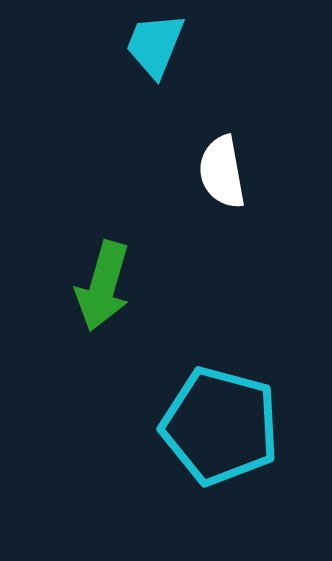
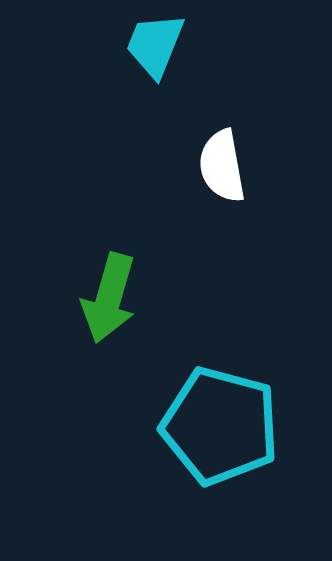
white semicircle: moved 6 px up
green arrow: moved 6 px right, 12 px down
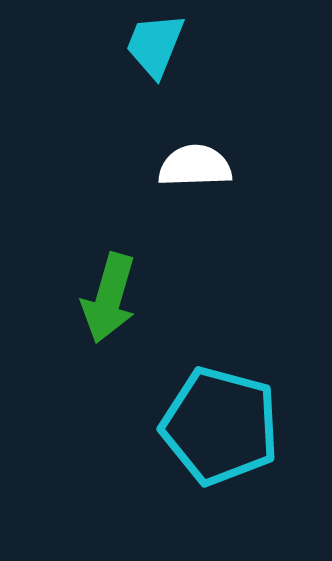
white semicircle: moved 27 px left; rotated 98 degrees clockwise
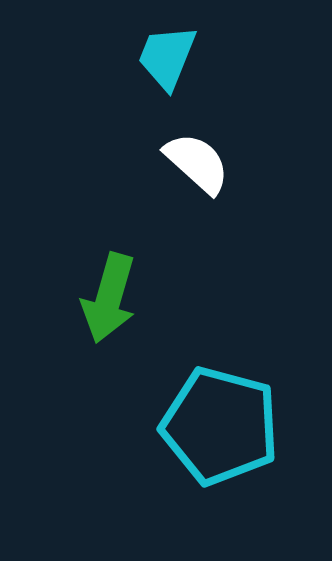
cyan trapezoid: moved 12 px right, 12 px down
white semicircle: moved 2 px right, 3 px up; rotated 44 degrees clockwise
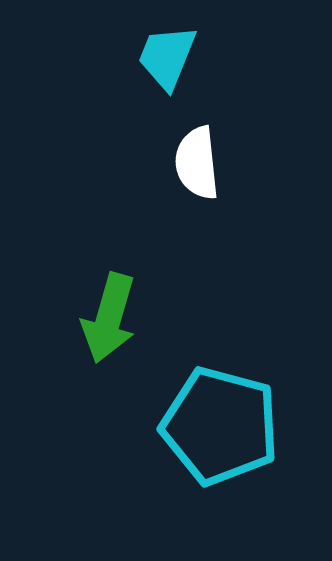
white semicircle: rotated 138 degrees counterclockwise
green arrow: moved 20 px down
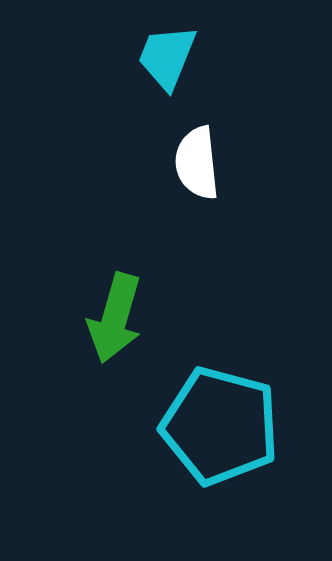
green arrow: moved 6 px right
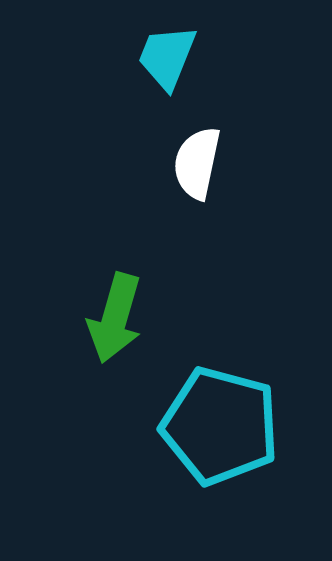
white semicircle: rotated 18 degrees clockwise
